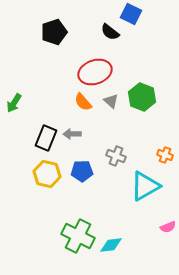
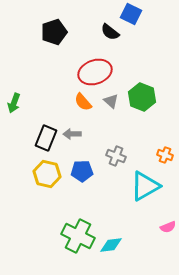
green arrow: rotated 12 degrees counterclockwise
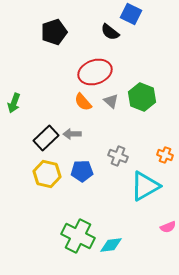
black rectangle: rotated 25 degrees clockwise
gray cross: moved 2 px right
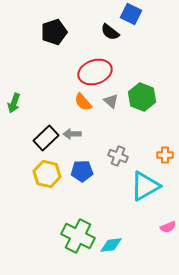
orange cross: rotated 21 degrees counterclockwise
